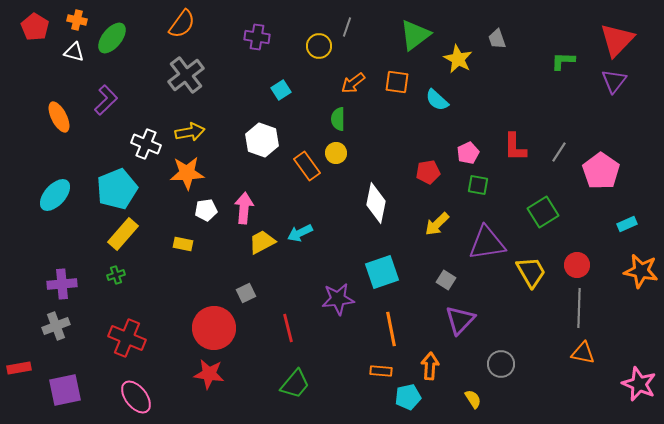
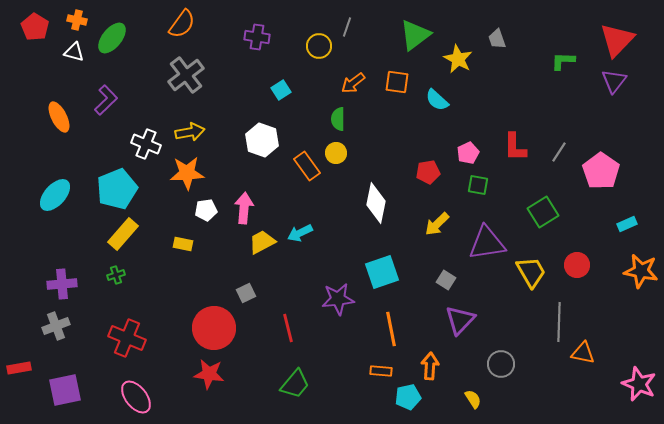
gray line at (579, 308): moved 20 px left, 14 px down
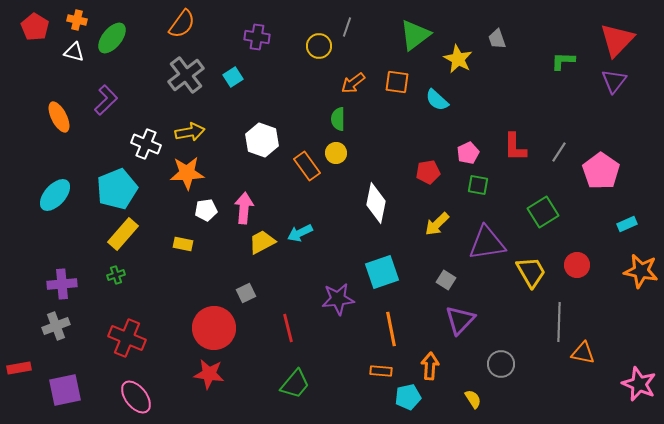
cyan square at (281, 90): moved 48 px left, 13 px up
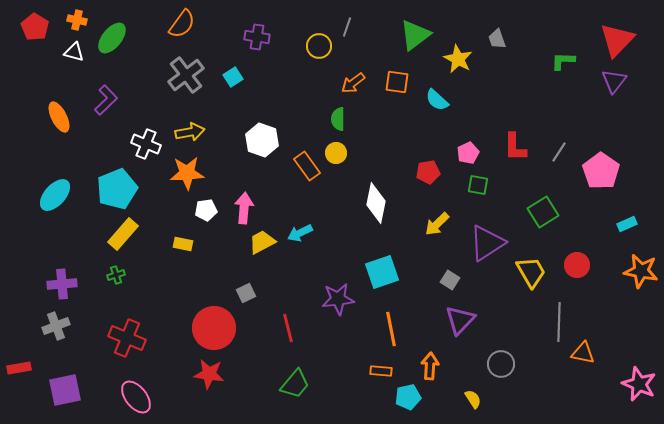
purple triangle at (487, 243): rotated 24 degrees counterclockwise
gray square at (446, 280): moved 4 px right
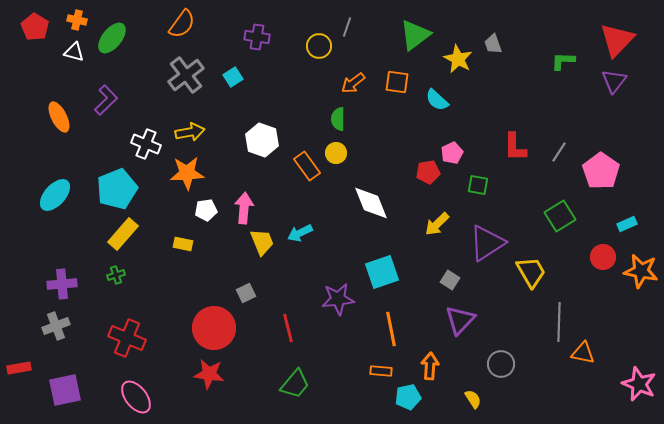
gray trapezoid at (497, 39): moved 4 px left, 5 px down
pink pentagon at (468, 153): moved 16 px left
white diamond at (376, 203): moved 5 px left; rotated 33 degrees counterclockwise
green square at (543, 212): moved 17 px right, 4 px down
yellow trapezoid at (262, 242): rotated 96 degrees clockwise
red circle at (577, 265): moved 26 px right, 8 px up
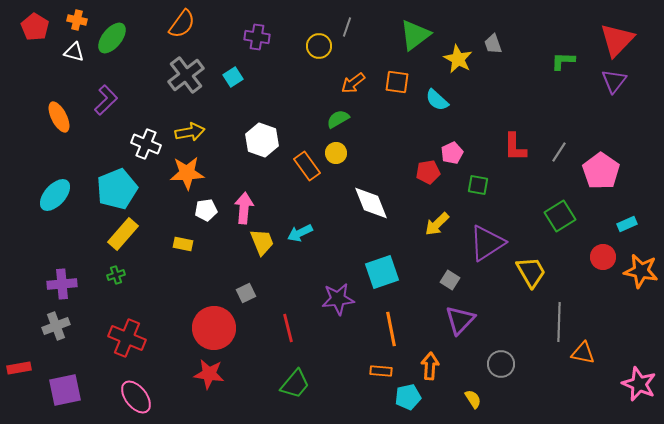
green semicircle at (338, 119): rotated 60 degrees clockwise
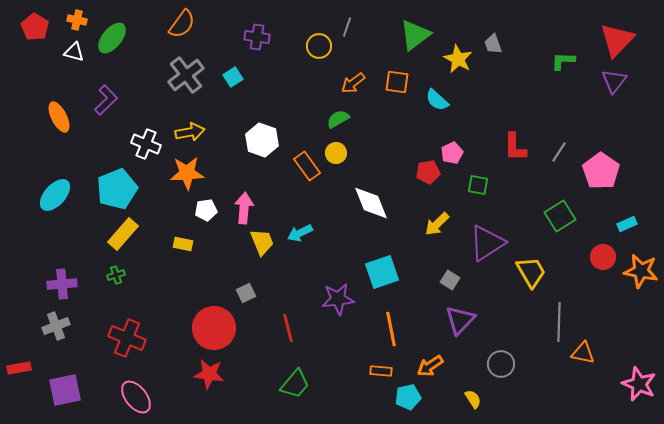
orange arrow at (430, 366): rotated 128 degrees counterclockwise
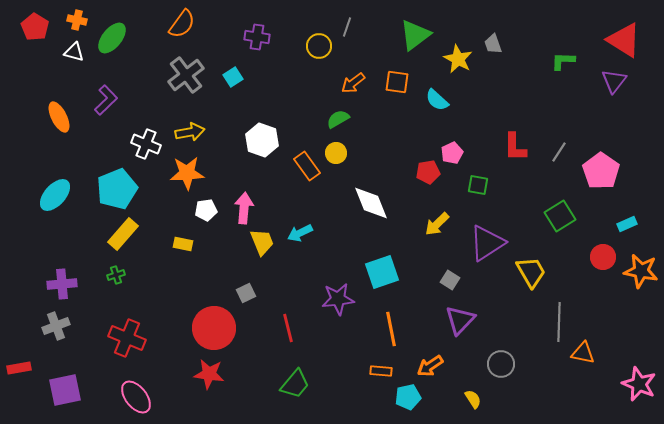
red triangle at (617, 40): moved 7 px right; rotated 42 degrees counterclockwise
